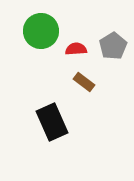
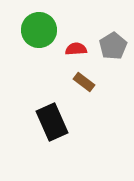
green circle: moved 2 px left, 1 px up
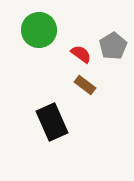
red semicircle: moved 5 px right, 5 px down; rotated 40 degrees clockwise
brown rectangle: moved 1 px right, 3 px down
